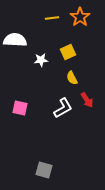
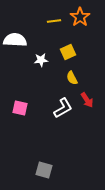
yellow line: moved 2 px right, 3 px down
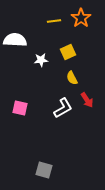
orange star: moved 1 px right, 1 px down
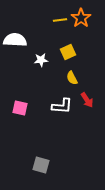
yellow line: moved 6 px right, 1 px up
white L-shape: moved 1 px left, 2 px up; rotated 35 degrees clockwise
gray square: moved 3 px left, 5 px up
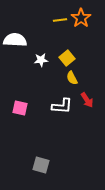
yellow square: moved 1 px left, 6 px down; rotated 14 degrees counterclockwise
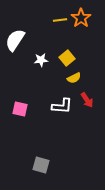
white semicircle: rotated 60 degrees counterclockwise
yellow semicircle: moved 2 px right; rotated 88 degrees counterclockwise
pink square: moved 1 px down
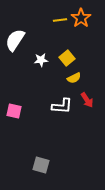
pink square: moved 6 px left, 2 px down
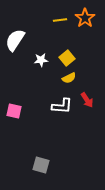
orange star: moved 4 px right
yellow semicircle: moved 5 px left
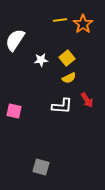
orange star: moved 2 px left, 6 px down
gray square: moved 2 px down
